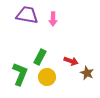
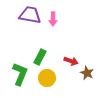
purple trapezoid: moved 3 px right
yellow circle: moved 1 px down
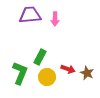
purple trapezoid: rotated 15 degrees counterclockwise
pink arrow: moved 2 px right
red arrow: moved 3 px left, 8 px down
green L-shape: moved 1 px up
yellow circle: moved 1 px up
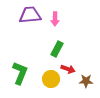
green rectangle: moved 17 px right, 8 px up
brown star: moved 1 px left, 8 px down; rotated 24 degrees counterclockwise
yellow circle: moved 4 px right, 2 px down
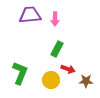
yellow circle: moved 1 px down
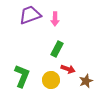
purple trapezoid: rotated 15 degrees counterclockwise
green L-shape: moved 2 px right, 3 px down
brown star: rotated 24 degrees counterclockwise
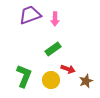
green rectangle: moved 4 px left; rotated 28 degrees clockwise
green L-shape: moved 2 px right
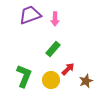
green rectangle: rotated 14 degrees counterclockwise
red arrow: rotated 64 degrees counterclockwise
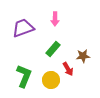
purple trapezoid: moved 7 px left, 13 px down
red arrow: rotated 104 degrees clockwise
brown star: moved 3 px left, 25 px up; rotated 16 degrees clockwise
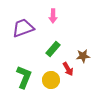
pink arrow: moved 2 px left, 3 px up
green L-shape: moved 1 px down
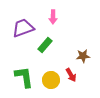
pink arrow: moved 1 px down
green rectangle: moved 8 px left, 4 px up
red arrow: moved 3 px right, 6 px down
green L-shape: rotated 30 degrees counterclockwise
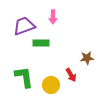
purple trapezoid: moved 1 px right, 2 px up
green rectangle: moved 4 px left, 2 px up; rotated 49 degrees clockwise
brown star: moved 4 px right, 2 px down
yellow circle: moved 5 px down
